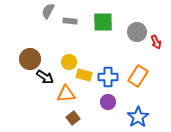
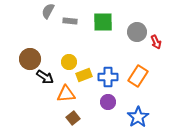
yellow rectangle: rotated 35 degrees counterclockwise
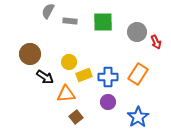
brown circle: moved 5 px up
orange rectangle: moved 2 px up
brown square: moved 3 px right, 1 px up
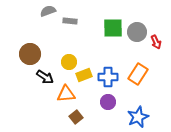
gray semicircle: rotated 42 degrees clockwise
green square: moved 10 px right, 6 px down
blue star: rotated 10 degrees clockwise
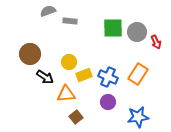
blue cross: rotated 24 degrees clockwise
blue star: rotated 15 degrees clockwise
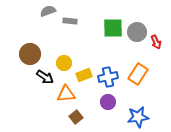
yellow circle: moved 5 px left, 1 px down
blue cross: rotated 36 degrees counterclockwise
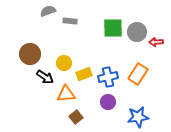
red arrow: rotated 112 degrees clockwise
yellow rectangle: moved 1 px up
